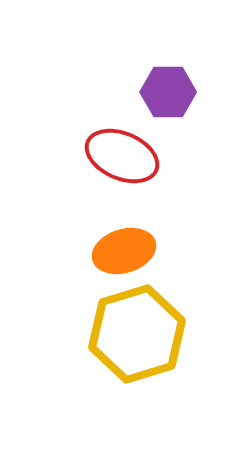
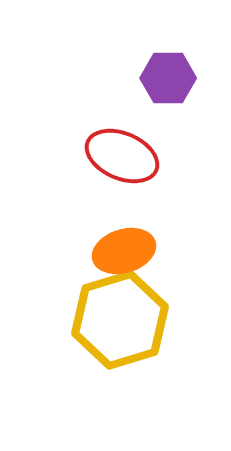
purple hexagon: moved 14 px up
yellow hexagon: moved 17 px left, 14 px up
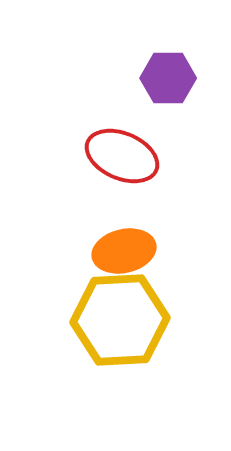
orange ellipse: rotated 4 degrees clockwise
yellow hexagon: rotated 14 degrees clockwise
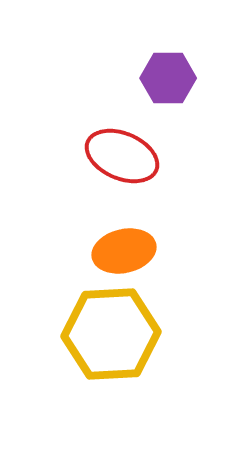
yellow hexagon: moved 9 px left, 14 px down
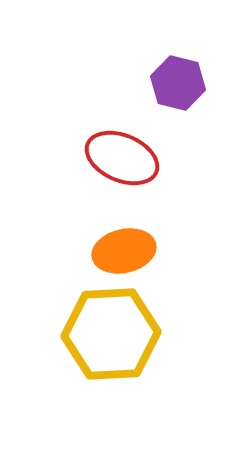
purple hexagon: moved 10 px right, 5 px down; rotated 14 degrees clockwise
red ellipse: moved 2 px down
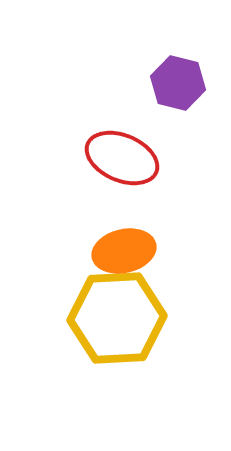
yellow hexagon: moved 6 px right, 16 px up
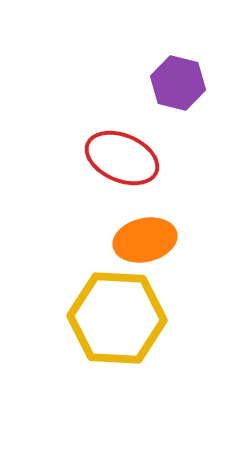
orange ellipse: moved 21 px right, 11 px up
yellow hexagon: rotated 6 degrees clockwise
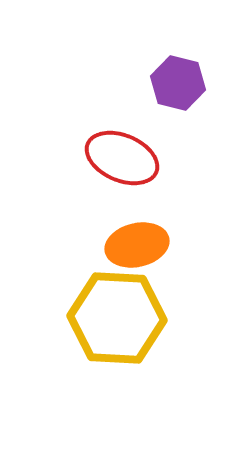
orange ellipse: moved 8 px left, 5 px down
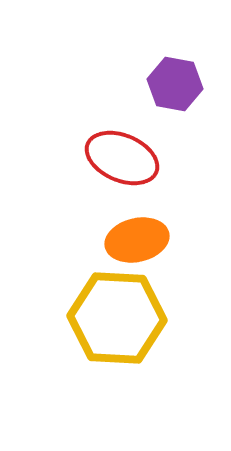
purple hexagon: moved 3 px left, 1 px down; rotated 4 degrees counterclockwise
orange ellipse: moved 5 px up
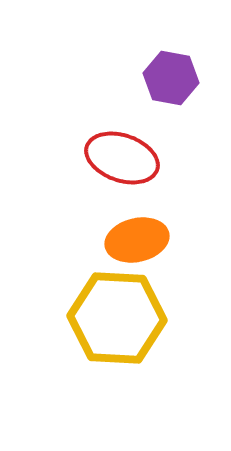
purple hexagon: moved 4 px left, 6 px up
red ellipse: rotated 4 degrees counterclockwise
